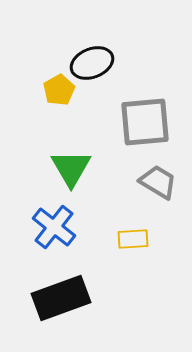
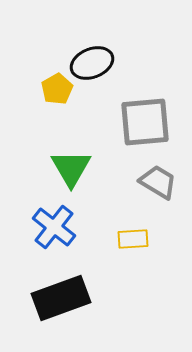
yellow pentagon: moved 2 px left, 1 px up
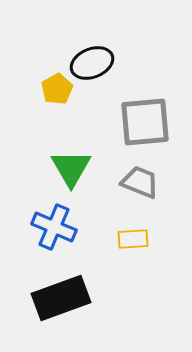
gray trapezoid: moved 18 px left; rotated 9 degrees counterclockwise
blue cross: rotated 15 degrees counterclockwise
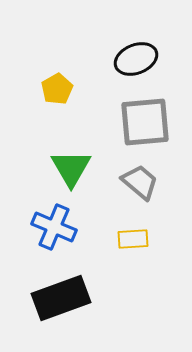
black ellipse: moved 44 px right, 4 px up
gray trapezoid: rotated 18 degrees clockwise
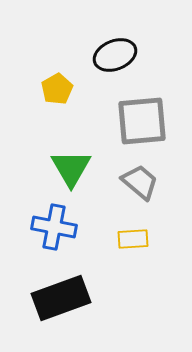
black ellipse: moved 21 px left, 4 px up
gray square: moved 3 px left, 1 px up
blue cross: rotated 12 degrees counterclockwise
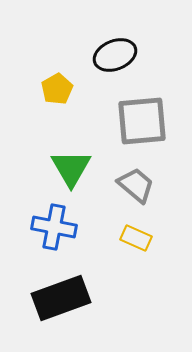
gray trapezoid: moved 4 px left, 3 px down
yellow rectangle: moved 3 px right, 1 px up; rotated 28 degrees clockwise
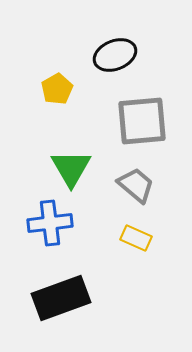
blue cross: moved 4 px left, 4 px up; rotated 18 degrees counterclockwise
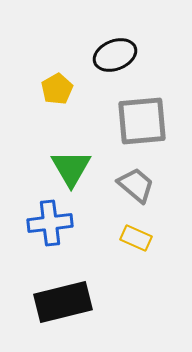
black rectangle: moved 2 px right, 4 px down; rotated 6 degrees clockwise
